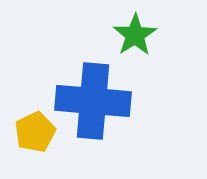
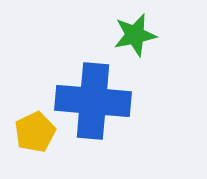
green star: rotated 21 degrees clockwise
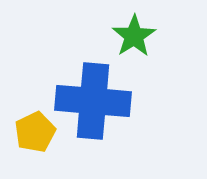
green star: moved 1 px left, 1 px down; rotated 21 degrees counterclockwise
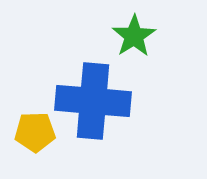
yellow pentagon: rotated 24 degrees clockwise
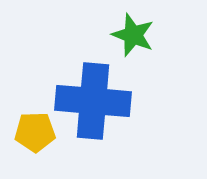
green star: moved 1 px left, 1 px up; rotated 18 degrees counterclockwise
